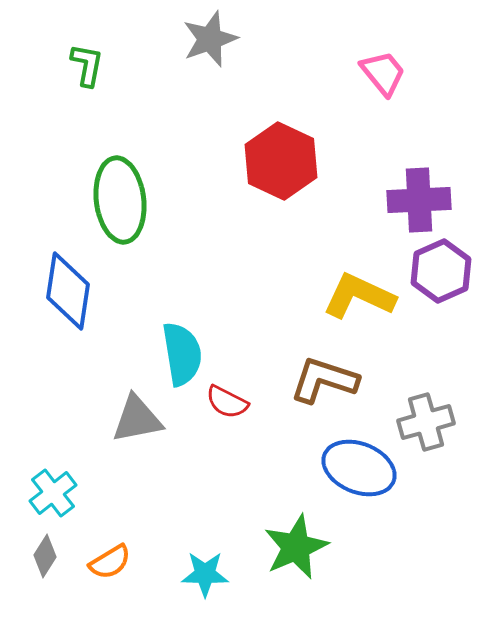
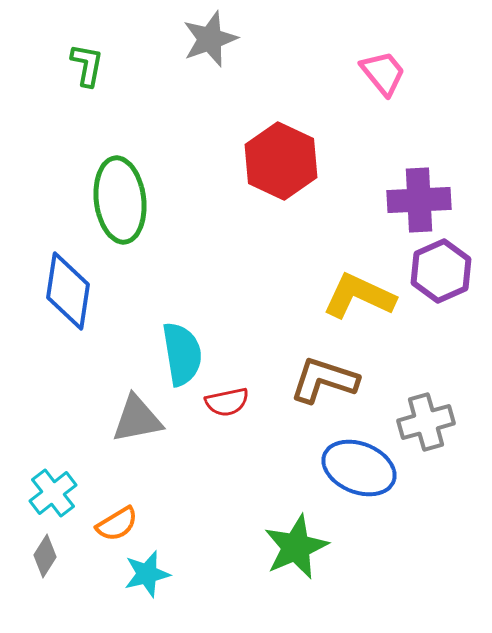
red semicircle: rotated 39 degrees counterclockwise
orange semicircle: moved 7 px right, 38 px up
cyan star: moved 58 px left; rotated 15 degrees counterclockwise
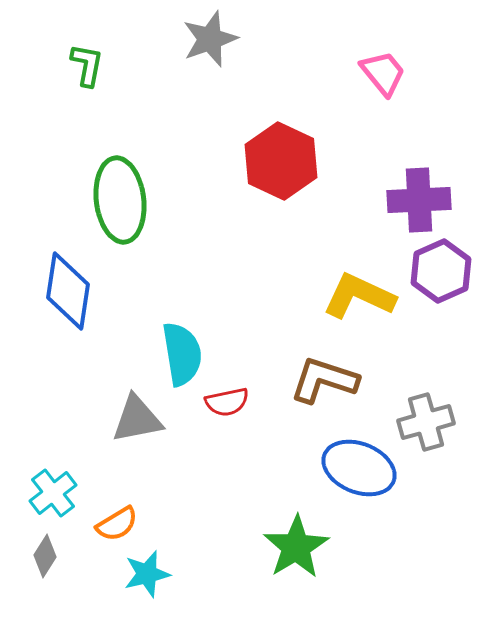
green star: rotated 8 degrees counterclockwise
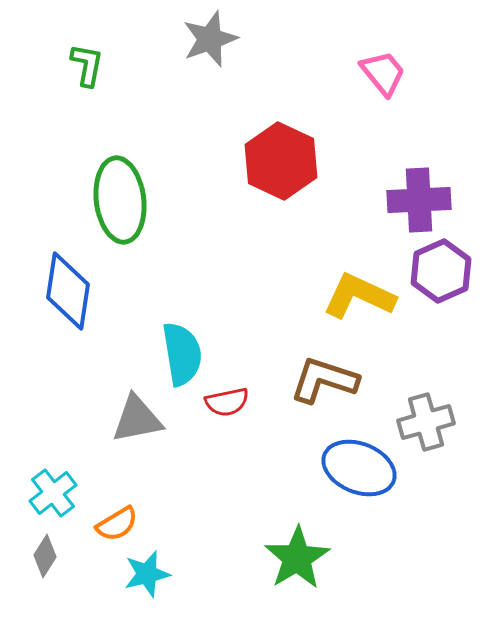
green star: moved 1 px right, 11 px down
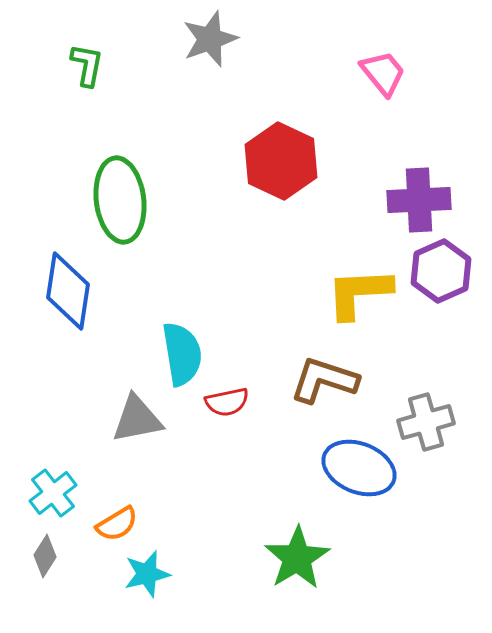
yellow L-shape: moved 3 px up; rotated 28 degrees counterclockwise
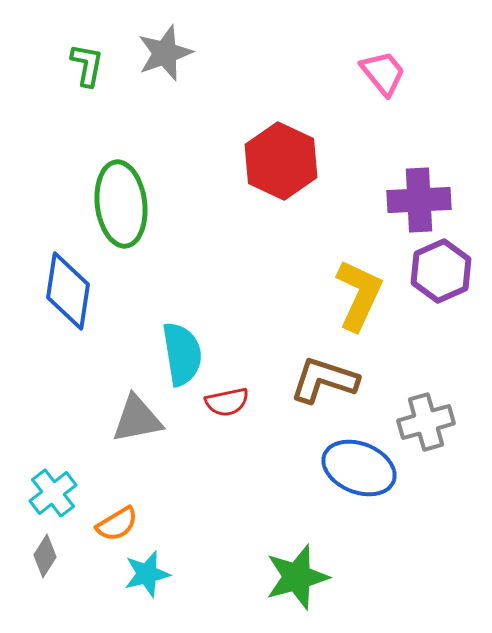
gray star: moved 45 px left, 14 px down
green ellipse: moved 1 px right, 4 px down
yellow L-shape: moved 2 px down; rotated 118 degrees clockwise
green star: moved 19 px down; rotated 16 degrees clockwise
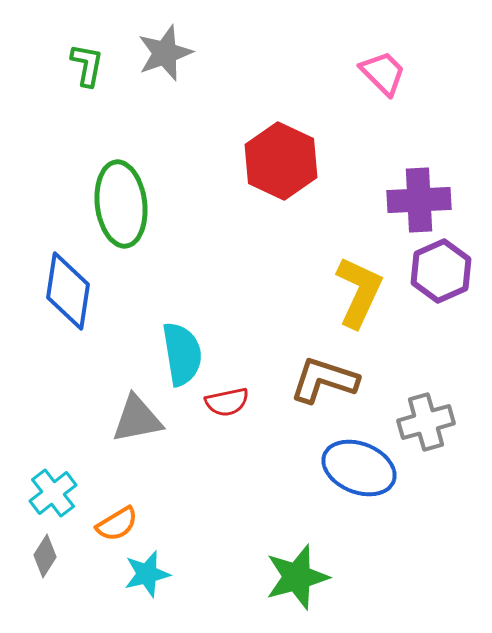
pink trapezoid: rotated 6 degrees counterclockwise
yellow L-shape: moved 3 px up
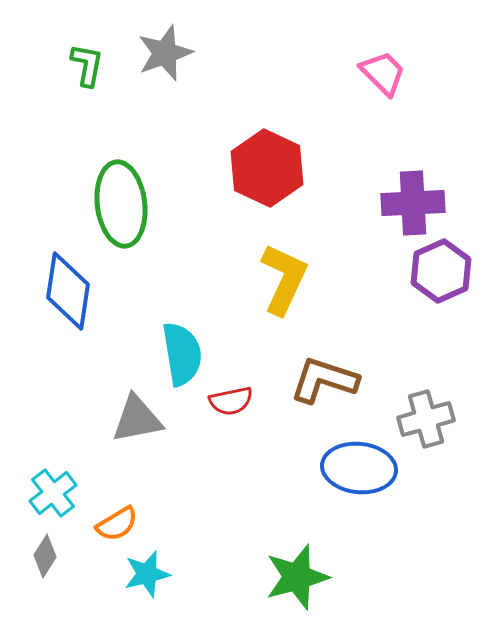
red hexagon: moved 14 px left, 7 px down
purple cross: moved 6 px left, 3 px down
yellow L-shape: moved 75 px left, 13 px up
red semicircle: moved 4 px right, 1 px up
gray cross: moved 3 px up
blue ellipse: rotated 16 degrees counterclockwise
